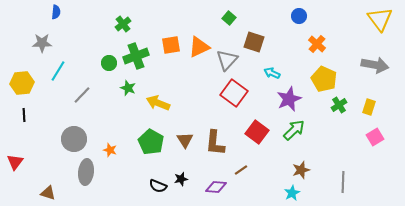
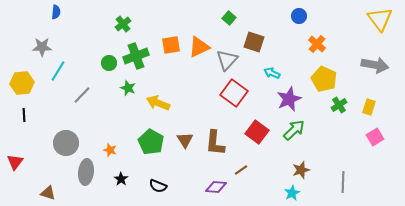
gray star at (42, 43): moved 4 px down
gray circle at (74, 139): moved 8 px left, 4 px down
black star at (181, 179): moved 60 px left; rotated 24 degrees counterclockwise
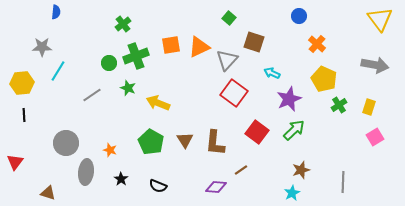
gray line at (82, 95): moved 10 px right; rotated 12 degrees clockwise
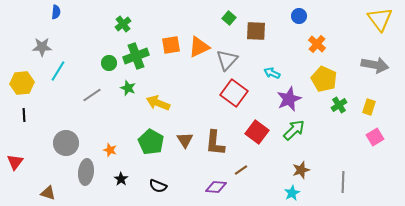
brown square at (254, 42): moved 2 px right, 11 px up; rotated 15 degrees counterclockwise
